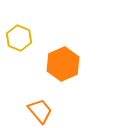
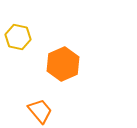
yellow hexagon: moved 1 px left, 1 px up; rotated 10 degrees counterclockwise
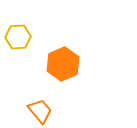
yellow hexagon: rotated 15 degrees counterclockwise
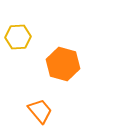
orange hexagon: rotated 20 degrees counterclockwise
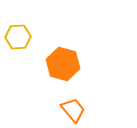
orange trapezoid: moved 33 px right, 1 px up
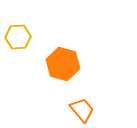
orange trapezoid: moved 9 px right
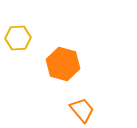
yellow hexagon: moved 1 px down
